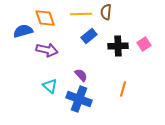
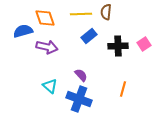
purple arrow: moved 3 px up
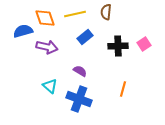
yellow line: moved 6 px left; rotated 10 degrees counterclockwise
blue rectangle: moved 4 px left, 1 px down
purple semicircle: moved 1 px left, 4 px up; rotated 16 degrees counterclockwise
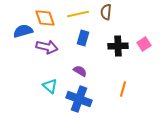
yellow line: moved 3 px right
blue rectangle: moved 2 px left, 1 px down; rotated 35 degrees counterclockwise
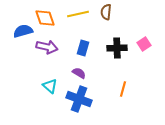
blue rectangle: moved 10 px down
black cross: moved 1 px left, 2 px down
purple semicircle: moved 1 px left, 2 px down
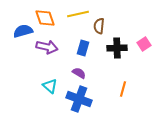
brown semicircle: moved 7 px left, 14 px down
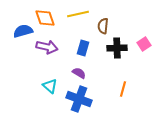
brown semicircle: moved 4 px right
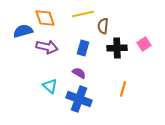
yellow line: moved 5 px right
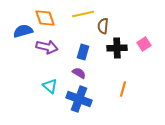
blue rectangle: moved 4 px down
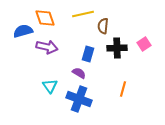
blue rectangle: moved 5 px right, 2 px down
cyan triangle: rotated 14 degrees clockwise
